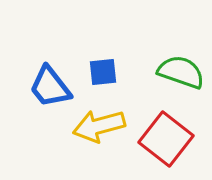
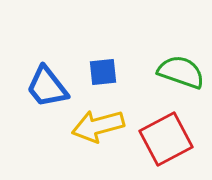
blue trapezoid: moved 3 px left
yellow arrow: moved 1 px left
red square: rotated 24 degrees clockwise
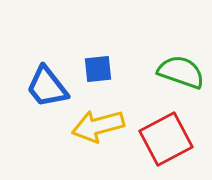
blue square: moved 5 px left, 3 px up
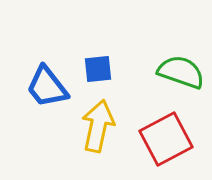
yellow arrow: rotated 117 degrees clockwise
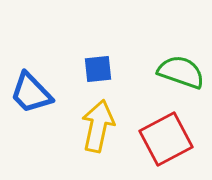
blue trapezoid: moved 16 px left, 6 px down; rotated 6 degrees counterclockwise
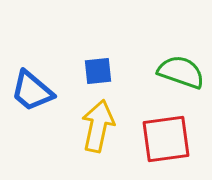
blue square: moved 2 px down
blue trapezoid: moved 1 px right, 2 px up; rotated 6 degrees counterclockwise
red square: rotated 20 degrees clockwise
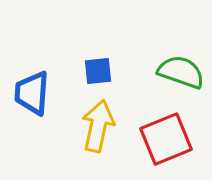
blue trapezoid: moved 2 px down; rotated 54 degrees clockwise
red square: rotated 14 degrees counterclockwise
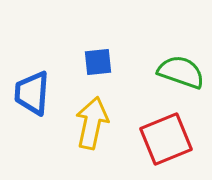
blue square: moved 9 px up
yellow arrow: moved 6 px left, 3 px up
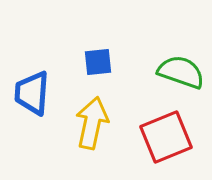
red square: moved 2 px up
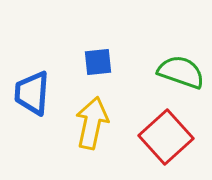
red square: rotated 20 degrees counterclockwise
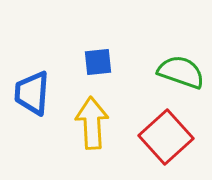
yellow arrow: rotated 15 degrees counterclockwise
